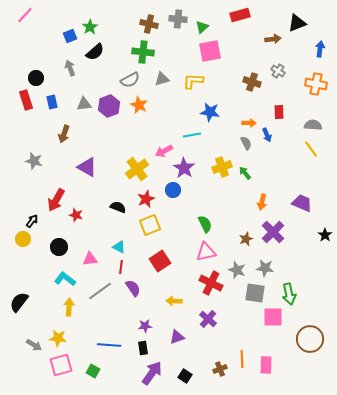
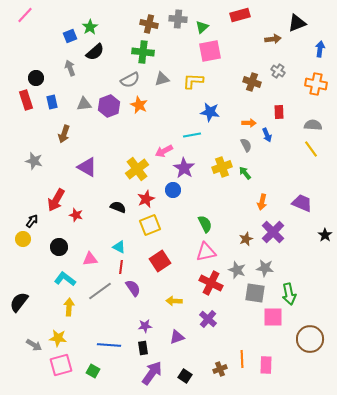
gray semicircle at (246, 143): moved 2 px down
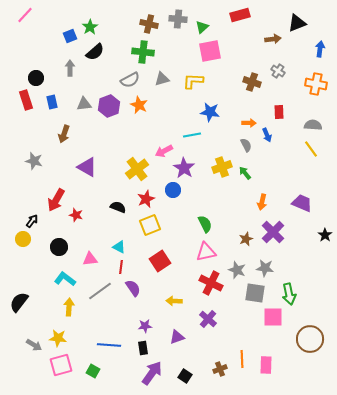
gray arrow at (70, 68): rotated 21 degrees clockwise
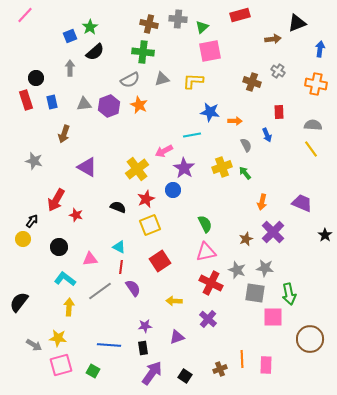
orange arrow at (249, 123): moved 14 px left, 2 px up
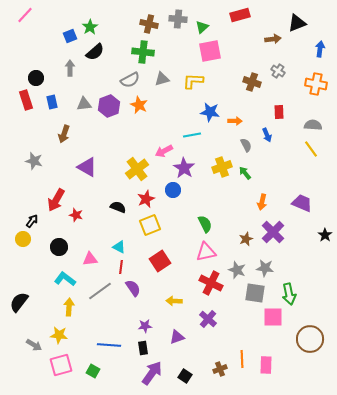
yellow star at (58, 338): moved 1 px right, 3 px up
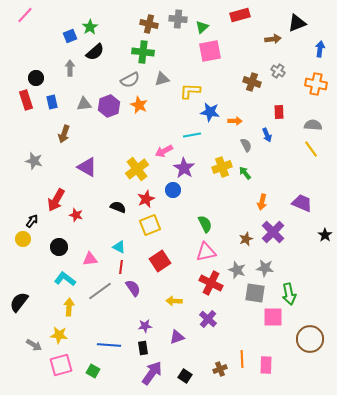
yellow L-shape at (193, 81): moved 3 px left, 10 px down
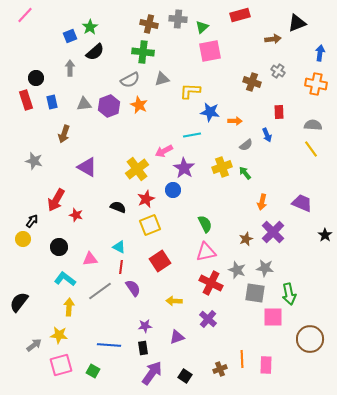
blue arrow at (320, 49): moved 4 px down
gray semicircle at (246, 145): rotated 80 degrees clockwise
gray arrow at (34, 345): rotated 70 degrees counterclockwise
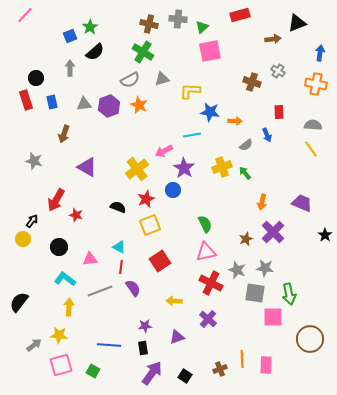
green cross at (143, 52): rotated 25 degrees clockwise
gray line at (100, 291): rotated 15 degrees clockwise
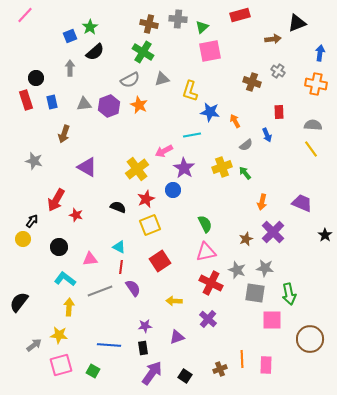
yellow L-shape at (190, 91): rotated 75 degrees counterclockwise
orange arrow at (235, 121): rotated 120 degrees counterclockwise
pink square at (273, 317): moved 1 px left, 3 px down
